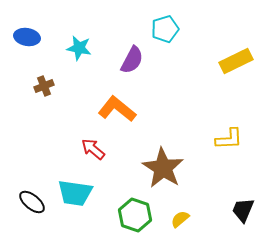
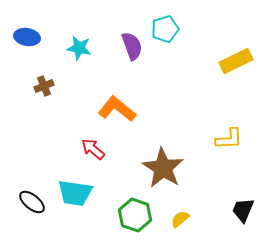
purple semicircle: moved 14 px up; rotated 48 degrees counterclockwise
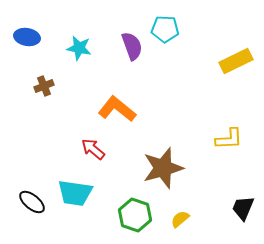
cyan pentagon: rotated 20 degrees clockwise
brown star: rotated 24 degrees clockwise
black trapezoid: moved 2 px up
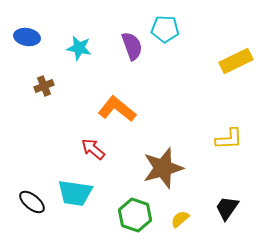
black trapezoid: moved 16 px left; rotated 12 degrees clockwise
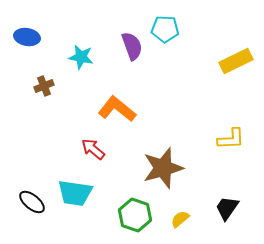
cyan star: moved 2 px right, 9 px down
yellow L-shape: moved 2 px right
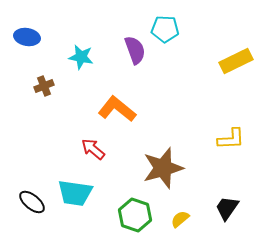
purple semicircle: moved 3 px right, 4 px down
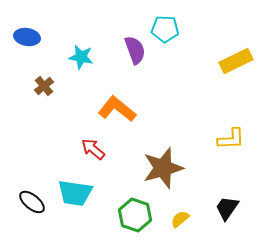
brown cross: rotated 18 degrees counterclockwise
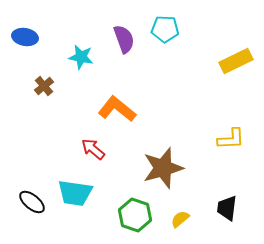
blue ellipse: moved 2 px left
purple semicircle: moved 11 px left, 11 px up
black trapezoid: rotated 28 degrees counterclockwise
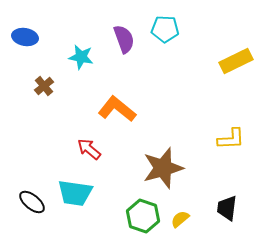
red arrow: moved 4 px left
green hexagon: moved 8 px right, 1 px down
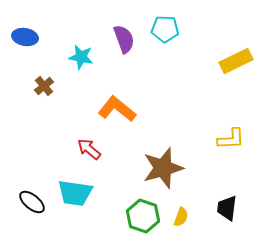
yellow semicircle: moved 1 px right, 2 px up; rotated 150 degrees clockwise
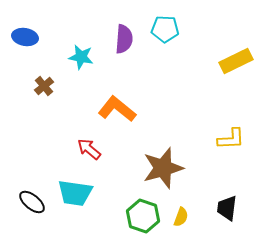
purple semicircle: rotated 24 degrees clockwise
